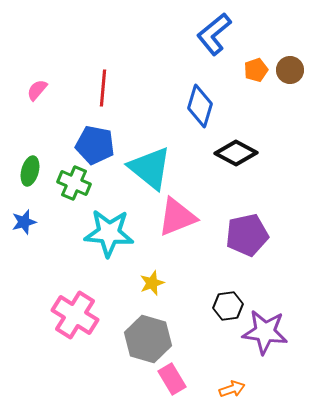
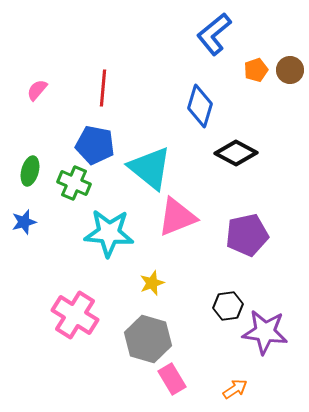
orange arrow: moved 3 px right; rotated 15 degrees counterclockwise
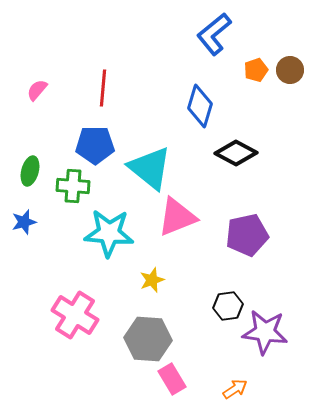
blue pentagon: rotated 12 degrees counterclockwise
green cross: moved 1 px left, 3 px down; rotated 20 degrees counterclockwise
yellow star: moved 3 px up
gray hexagon: rotated 12 degrees counterclockwise
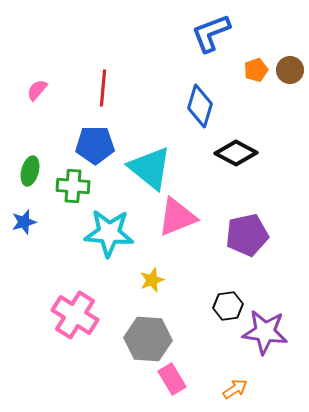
blue L-shape: moved 3 px left, 1 px up; rotated 18 degrees clockwise
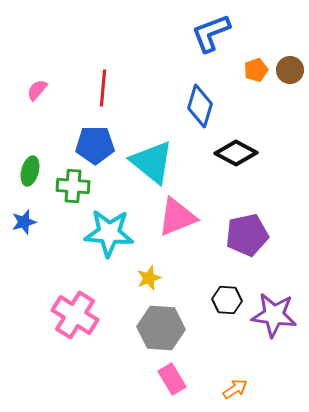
cyan triangle: moved 2 px right, 6 px up
yellow star: moved 3 px left, 2 px up
black hexagon: moved 1 px left, 6 px up; rotated 12 degrees clockwise
purple star: moved 9 px right, 17 px up
gray hexagon: moved 13 px right, 11 px up
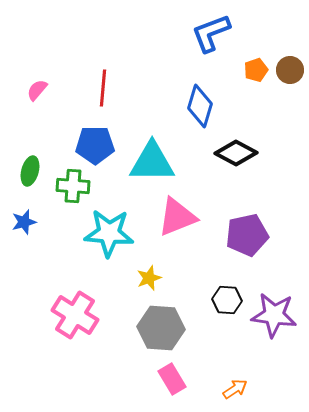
cyan triangle: rotated 39 degrees counterclockwise
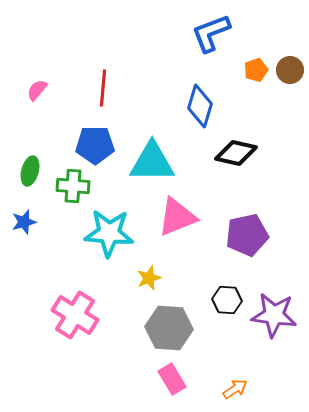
black diamond: rotated 15 degrees counterclockwise
gray hexagon: moved 8 px right
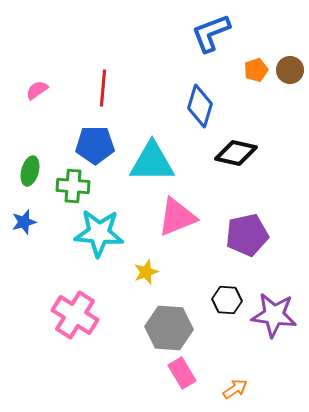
pink semicircle: rotated 15 degrees clockwise
cyan star: moved 10 px left
yellow star: moved 3 px left, 6 px up
pink rectangle: moved 10 px right, 6 px up
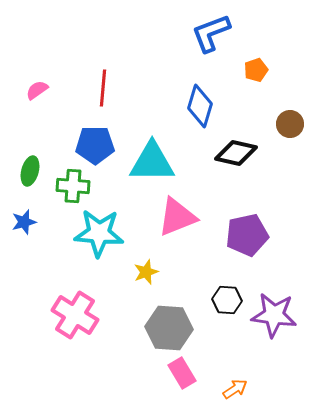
brown circle: moved 54 px down
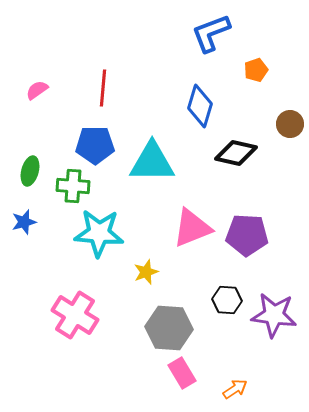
pink triangle: moved 15 px right, 11 px down
purple pentagon: rotated 15 degrees clockwise
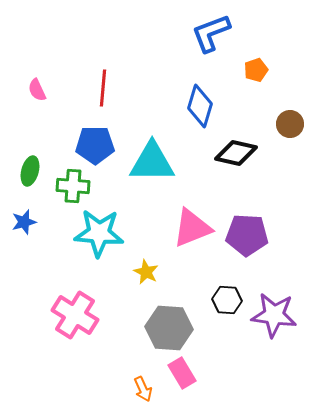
pink semicircle: rotated 80 degrees counterclockwise
yellow star: rotated 25 degrees counterclockwise
orange arrow: moved 92 px left; rotated 100 degrees clockwise
